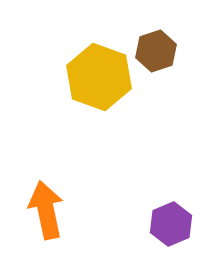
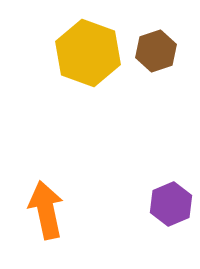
yellow hexagon: moved 11 px left, 24 px up
purple hexagon: moved 20 px up
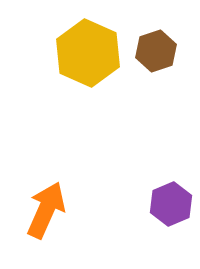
yellow hexagon: rotated 4 degrees clockwise
orange arrow: rotated 36 degrees clockwise
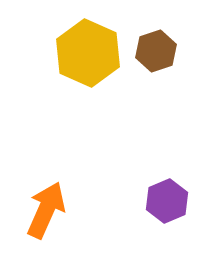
purple hexagon: moved 4 px left, 3 px up
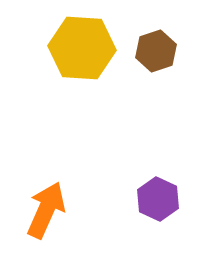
yellow hexagon: moved 6 px left, 5 px up; rotated 20 degrees counterclockwise
purple hexagon: moved 9 px left, 2 px up; rotated 12 degrees counterclockwise
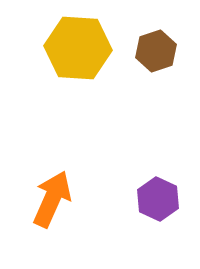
yellow hexagon: moved 4 px left
orange arrow: moved 6 px right, 11 px up
